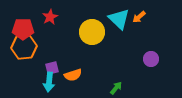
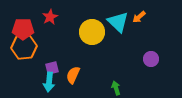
cyan triangle: moved 1 px left, 3 px down
orange semicircle: rotated 132 degrees clockwise
green arrow: rotated 56 degrees counterclockwise
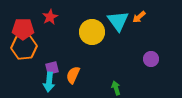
cyan triangle: moved 1 px up; rotated 10 degrees clockwise
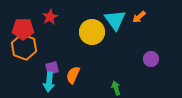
cyan triangle: moved 3 px left, 1 px up
orange hexagon: rotated 25 degrees clockwise
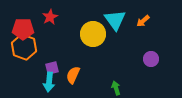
orange arrow: moved 4 px right, 4 px down
yellow circle: moved 1 px right, 2 px down
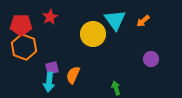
red pentagon: moved 2 px left, 4 px up
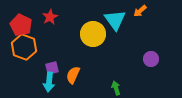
orange arrow: moved 3 px left, 10 px up
red pentagon: rotated 25 degrees clockwise
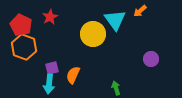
cyan arrow: moved 2 px down
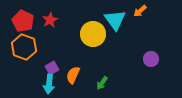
red star: moved 3 px down
red pentagon: moved 2 px right, 4 px up
purple square: rotated 16 degrees counterclockwise
green arrow: moved 14 px left, 5 px up; rotated 128 degrees counterclockwise
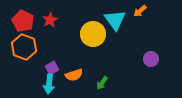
orange semicircle: moved 1 px right; rotated 132 degrees counterclockwise
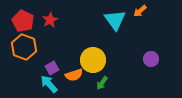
yellow circle: moved 26 px down
cyan arrow: rotated 132 degrees clockwise
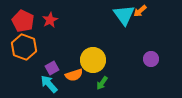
cyan triangle: moved 9 px right, 5 px up
